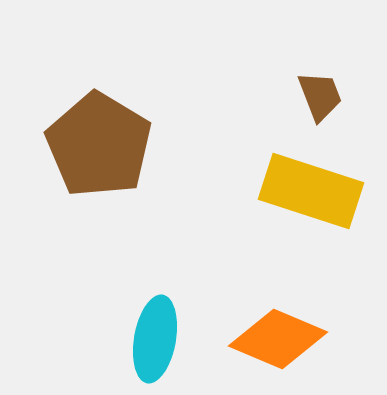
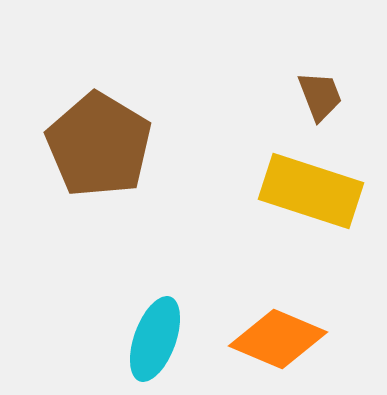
cyan ellipse: rotated 10 degrees clockwise
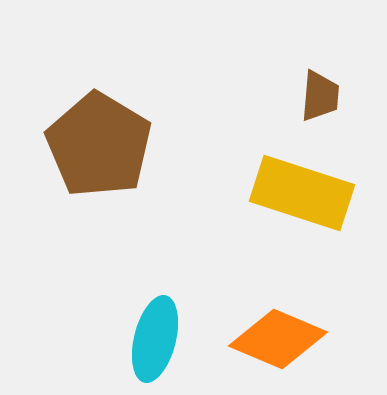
brown trapezoid: rotated 26 degrees clockwise
yellow rectangle: moved 9 px left, 2 px down
cyan ellipse: rotated 6 degrees counterclockwise
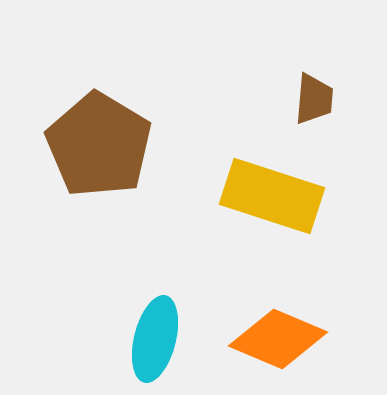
brown trapezoid: moved 6 px left, 3 px down
yellow rectangle: moved 30 px left, 3 px down
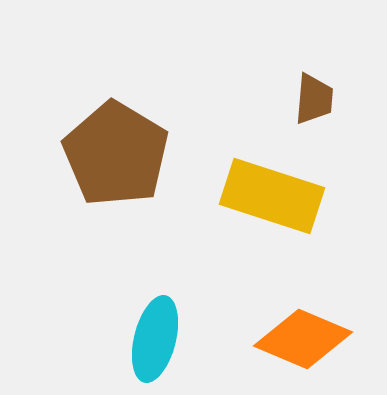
brown pentagon: moved 17 px right, 9 px down
orange diamond: moved 25 px right
